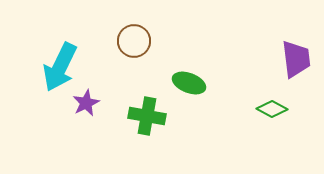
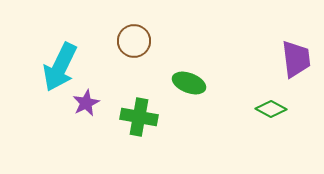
green diamond: moved 1 px left
green cross: moved 8 px left, 1 px down
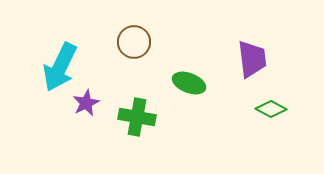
brown circle: moved 1 px down
purple trapezoid: moved 44 px left
green cross: moved 2 px left
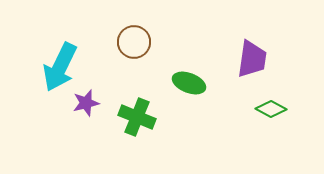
purple trapezoid: rotated 15 degrees clockwise
purple star: rotated 12 degrees clockwise
green cross: rotated 12 degrees clockwise
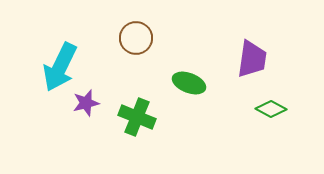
brown circle: moved 2 px right, 4 px up
